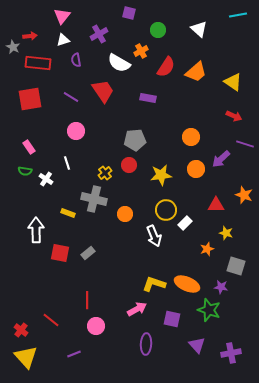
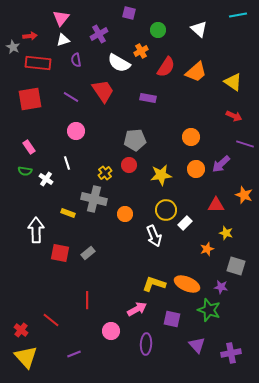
pink triangle at (62, 16): moved 1 px left, 2 px down
purple arrow at (221, 159): moved 5 px down
pink circle at (96, 326): moved 15 px right, 5 px down
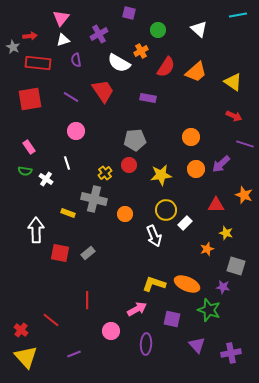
purple star at (221, 287): moved 2 px right
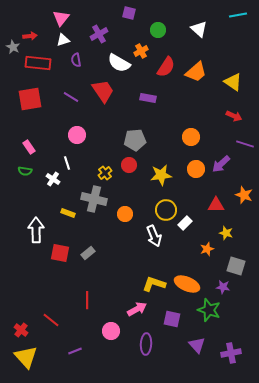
pink circle at (76, 131): moved 1 px right, 4 px down
white cross at (46, 179): moved 7 px right
purple line at (74, 354): moved 1 px right, 3 px up
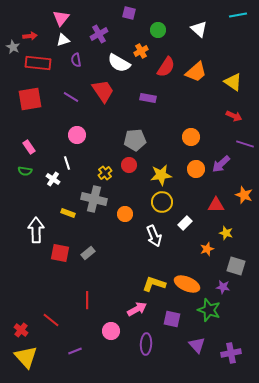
yellow circle at (166, 210): moved 4 px left, 8 px up
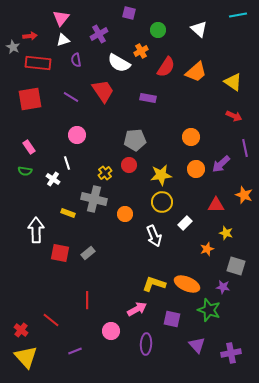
purple line at (245, 144): moved 4 px down; rotated 60 degrees clockwise
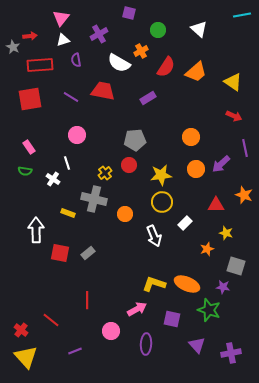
cyan line at (238, 15): moved 4 px right
red rectangle at (38, 63): moved 2 px right, 2 px down; rotated 10 degrees counterclockwise
red trapezoid at (103, 91): rotated 45 degrees counterclockwise
purple rectangle at (148, 98): rotated 42 degrees counterclockwise
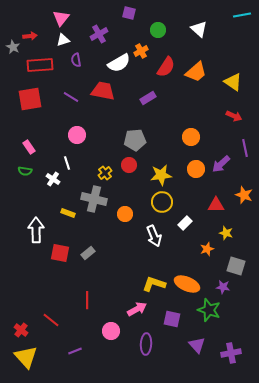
white semicircle at (119, 63): rotated 60 degrees counterclockwise
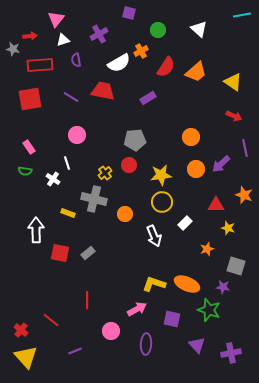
pink triangle at (61, 18): moved 5 px left, 1 px down
gray star at (13, 47): moved 2 px down; rotated 16 degrees counterclockwise
yellow star at (226, 233): moved 2 px right, 5 px up
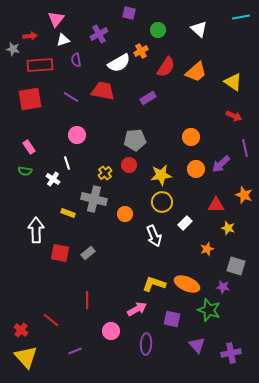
cyan line at (242, 15): moved 1 px left, 2 px down
